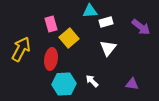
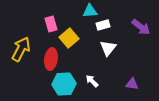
white rectangle: moved 3 px left, 3 px down
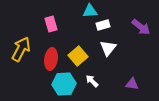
yellow square: moved 9 px right, 18 px down
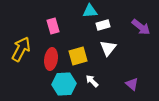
pink rectangle: moved 2 px right, 2 px down
yellow square: rotated 24 degrees clockwise
purple triangle: rotated 32 degrees clockwise
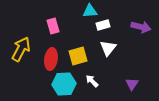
purple arrow: rotated 24 degrees counterclockwise
purple triangle: rotated 24 degrees clockwise
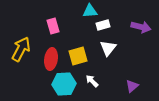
purple triangle: moved 2 px down; rotated 16 degrees clockwise
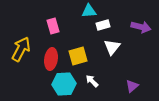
cyan triangle: moved 1 px left
white triangle: moved 4 px right, 1 px up
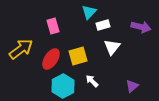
cyan triangle: moved 1 px down; rotated 42 degrees counterclockwise
yellow arrow: rotated 25 degrees clockwise
red ellipse: rotated 25 degrees clockwise
cyan hexagon: moved 1 px left, 2 px down; rotated 25 degrees counterclockwise
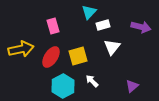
yellow arrow: rotated 25 degrees clockwise
red ellipse: moved 2 px up
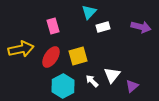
white rectangle: moved 2 px down
white triangle: moved 28 px down
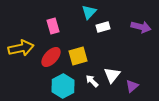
yellow arrow: moved 1 px up
red ellipse: rotated 10 degrees clockwise
